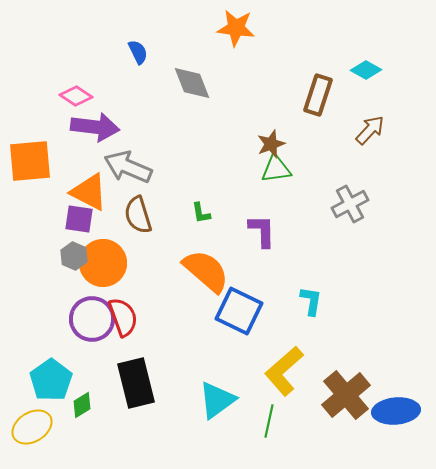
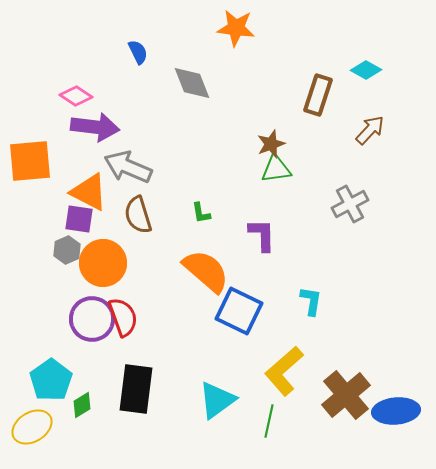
purple L-shape: moved 4 px down
gray hexagon: moved 7 px left, 6 px up; rotated 12 degrees clockwise
black rectangle: moved 6 px down; rotated 21 degrees clockwise
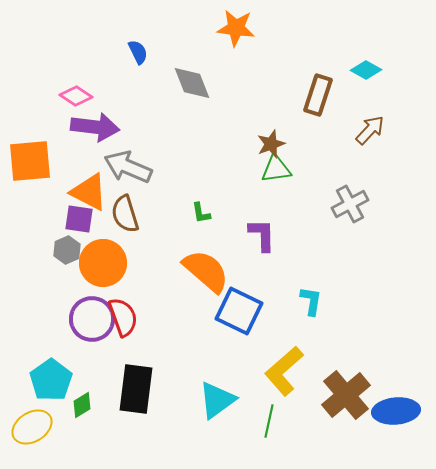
brown semicircle: moved 13 px left, 1 px up
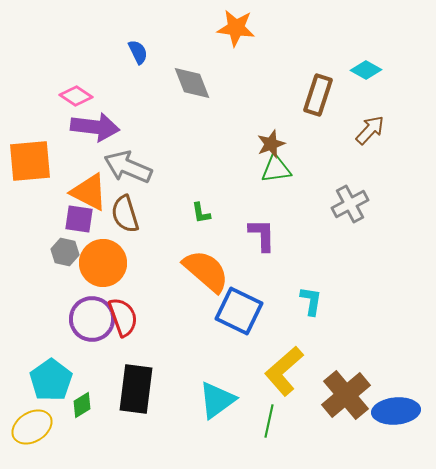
gray hexagon: moved 2 px left, 2 px down; rotated 24 degrees counterclockwise
